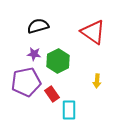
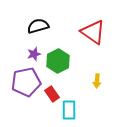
purple star: rotated 24 degrees counterclockwise
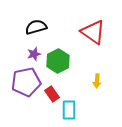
black semicircle: moved 2 px left, 1 px down
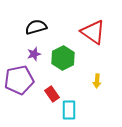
green hexagon: moved 5 px right, 3 px up
purple pentagon: moved 7 px left, 2 px up
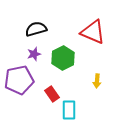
black semicircle: moved 2 px down
red triangle: rotated 12 degrees counterclockwise
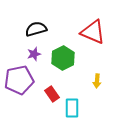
cyan rectangle: moved 3 px right, 2 px up
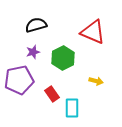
black semicircle: moved 4 px up
purple star: moved 1 px left, 2 px up
yellow arrow: moved 1 px left; rotated 80 degrees counterclockwise
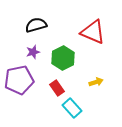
yellow arrow: moved 1 px down; rotated 32 degrees counterclockwise
red rectangle: moved 5 px right, 6 px up
cyan rectangle: rotated 42 degrees counterclockwise
